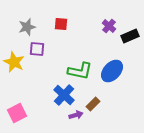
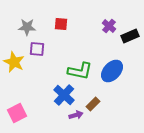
gray star: rotated 18 degrees clockwise
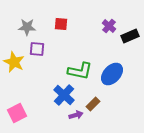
blue ellipse: moved 3 px down
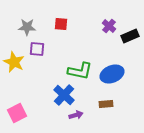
blue ellipse: rotated 25 degrees clockwise
brown rectangle: moved 13 px right; rotated 40 degrees clockwise
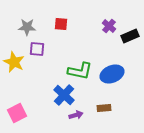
brown rectangle: moved 2 px left, 4 px down
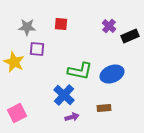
purple arrow: moved 4 px left, 2 px down
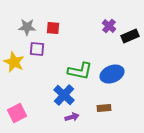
red square: moved 8 px left, 4 px down
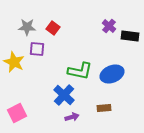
red square: rotated 32 degrees clockwise
black rectangle: rotated 30 degrees clockwise
